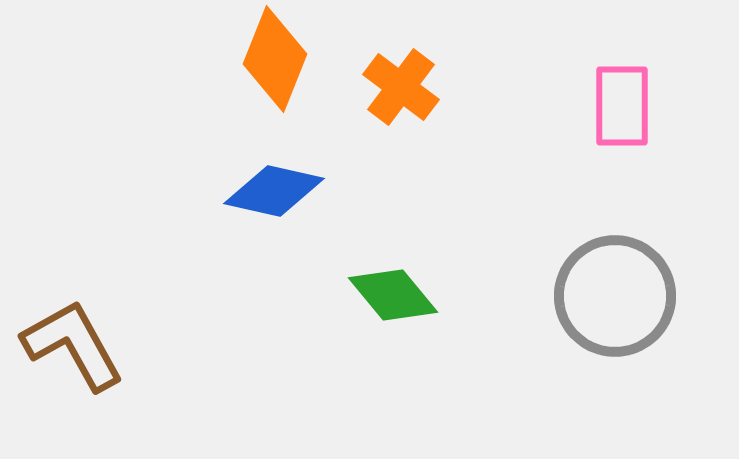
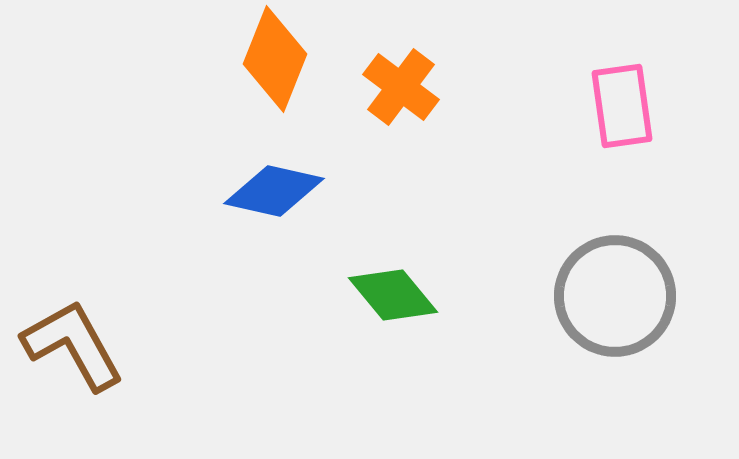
pink rectangle: rotated 8 degrees counterclockwise
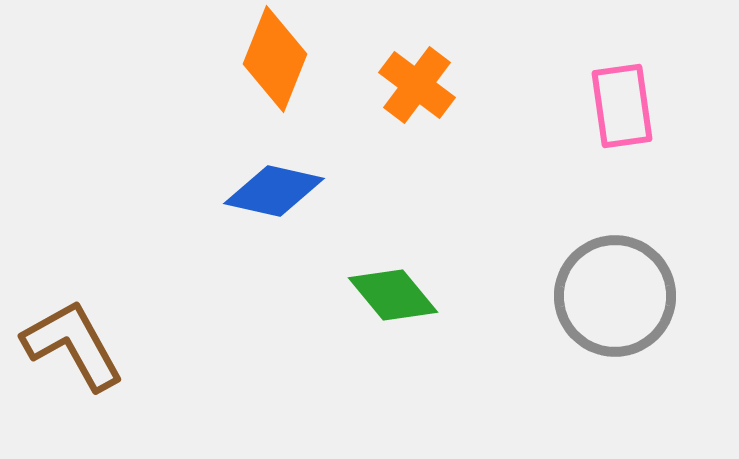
orange cross: moved 16 px right, 2 px up
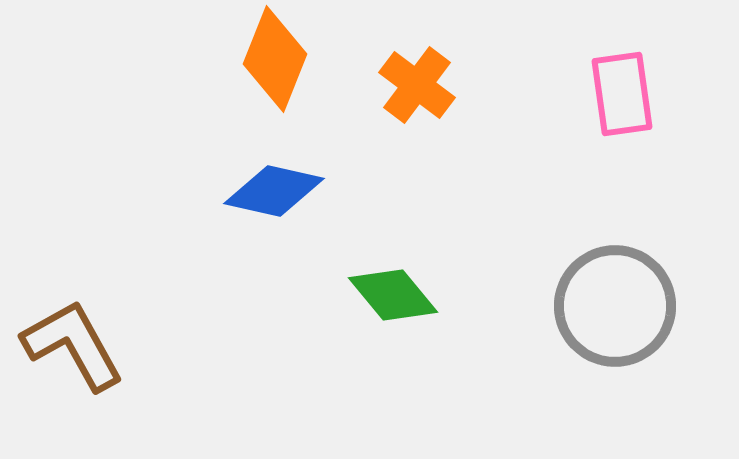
pink rectangle: moved 12 px up
gray circle: moved 10 px down
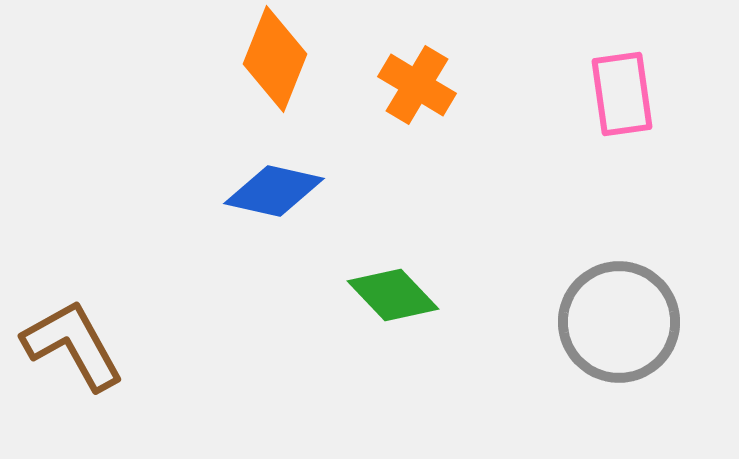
orange cross: rotated 6 degrees counterclockwise
green diamond: rotated 4 degrees counterclockwise
gray circle: moved 4 px right, 16 px down
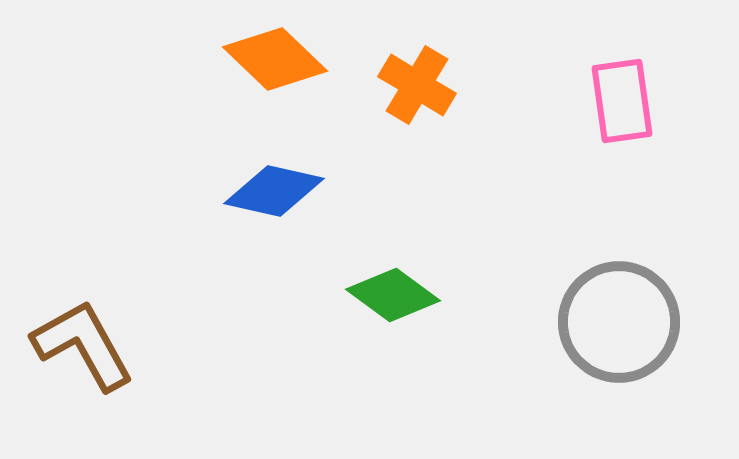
orange diamond: rotated 68 degrees counterclockwise
pink rectangle: moved 7 px down
green diamond: rotated 10 degrees counterclockwise
brown L-shape: moved 10 px right
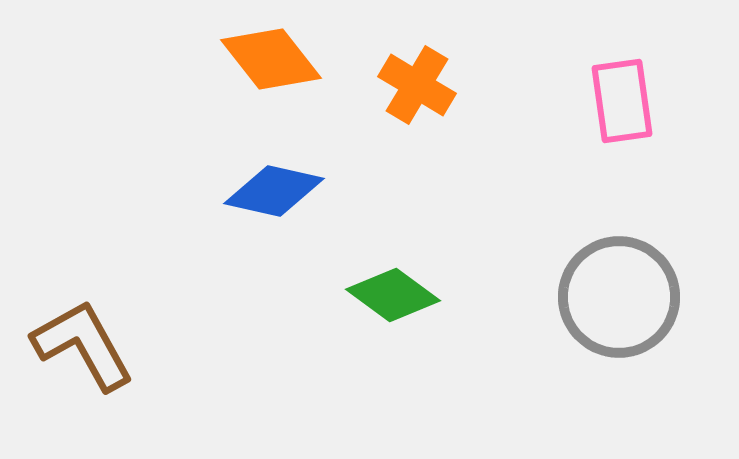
orange diamond: moved 4 px left; rotated 8 degrees clockwise
gray circle: moved 25 px up
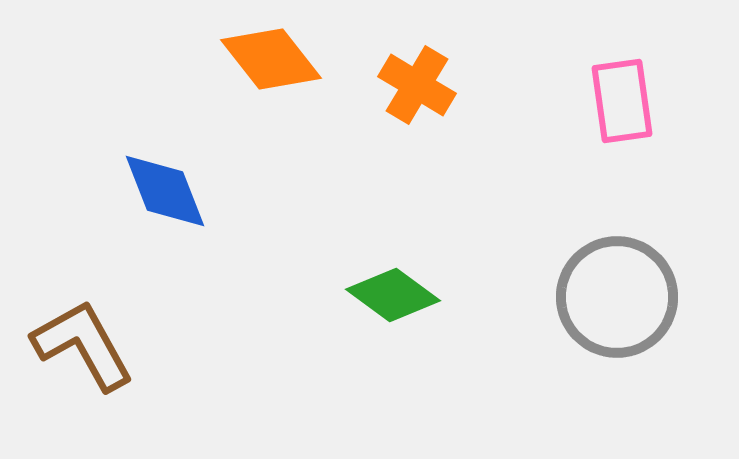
blue diamond: moved 109 px left; rotated 56 degrees clockwise
gray circle: moved 2 px left
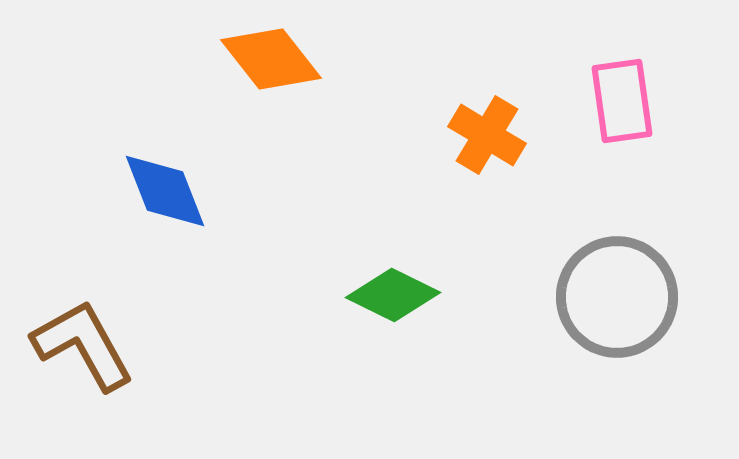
orange cross: moved 70 px right, 50 px down
green diamond: rotated 10 degrees counterclockwise
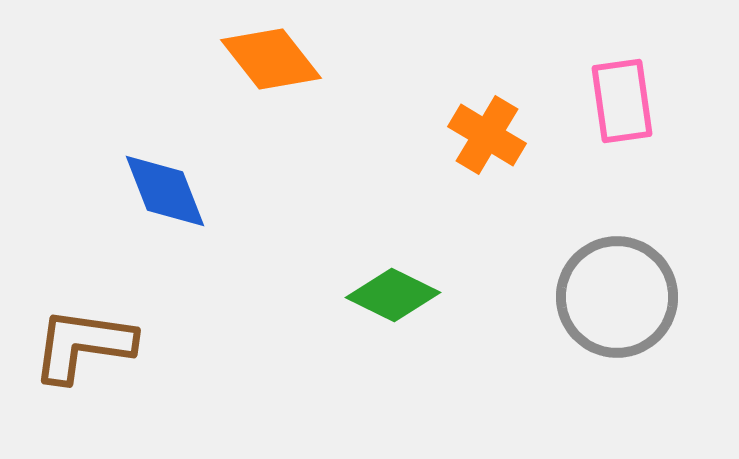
brown L-shape: rotated 53 degrees counterclockwise
